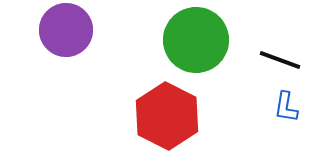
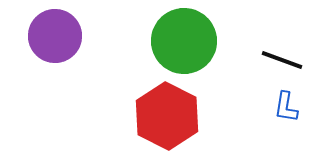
purple circle: moved 11 px left, 6 px down
green circle: moved 12 px left, 1 px down
black line: moved 2 px right
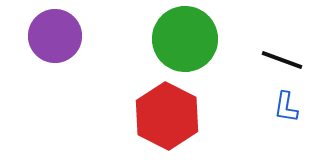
green circle: moved 1 px right, 2 px up
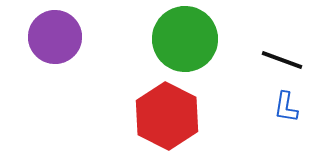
purple circle: moved 1 px down
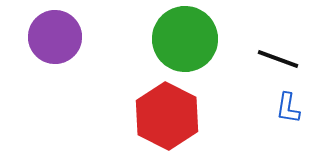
black line: moved 4 px left, 1 px up
blue L-shape: moved 2 px right, 1 px down
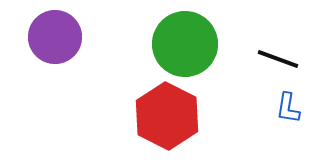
green circle: moved 5 px down
